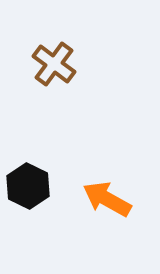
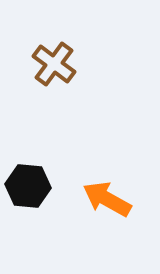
black hexagon: rotated 21 degrees counterclockwise
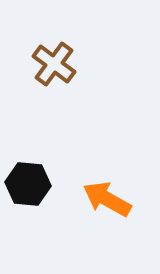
black hexagon: moved 2 px up
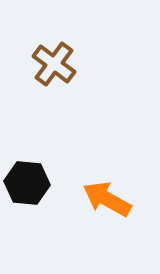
black hexagon: moved 1 px left, 1 px up
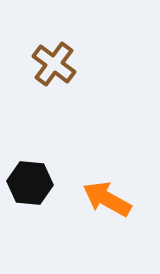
black hexagon: moved 3 px right
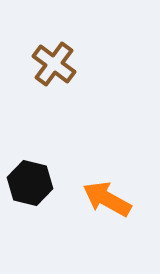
black hexagon: rotated 9 degrees clockwise
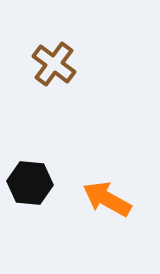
black hexagon: rotated 9 degrees counterclockwise
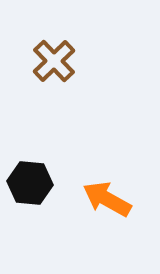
brown cross: moved 3 px up; rotated 9 degrees clockwise
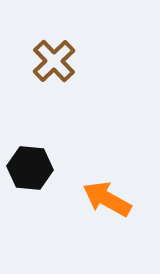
black hexagon: moved 15 px up
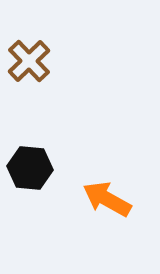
brown cross: moved 25 px left
